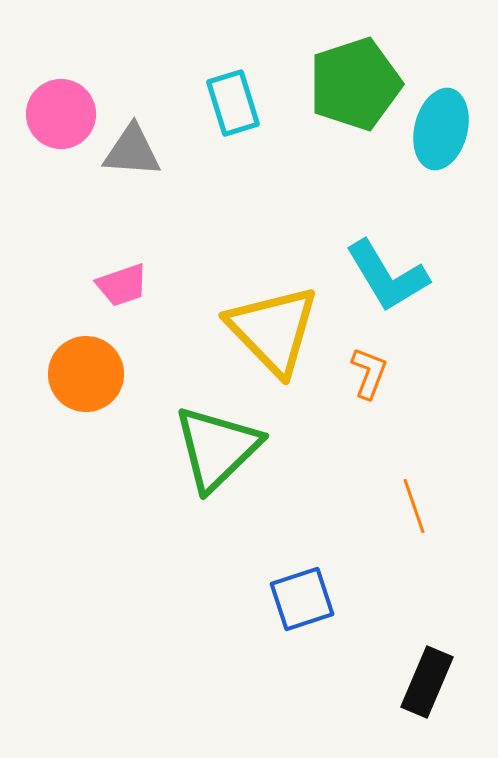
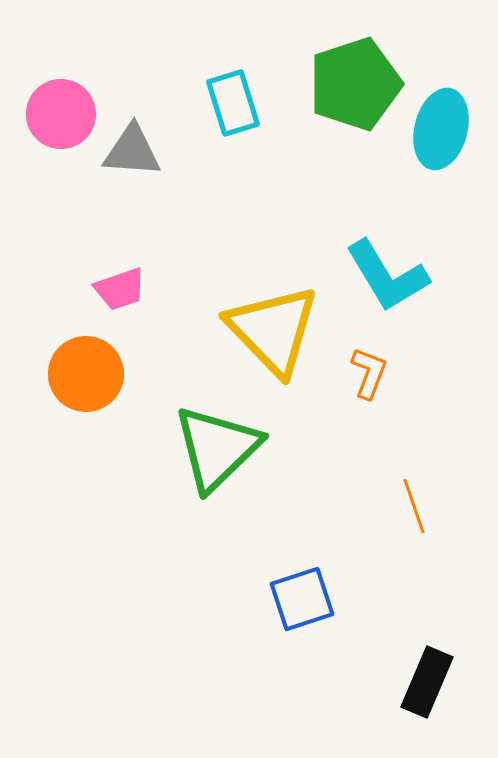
pink trapezoid: moved 2 px left, 4 px down
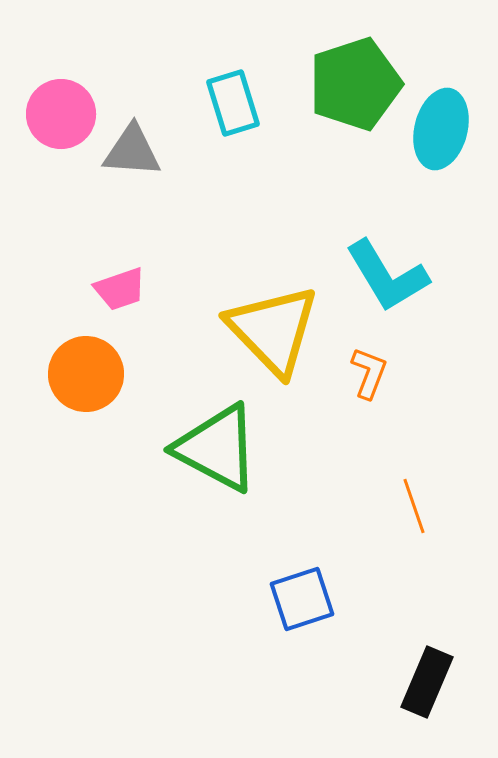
green triangle: rotated 48 degrees counterclockwise
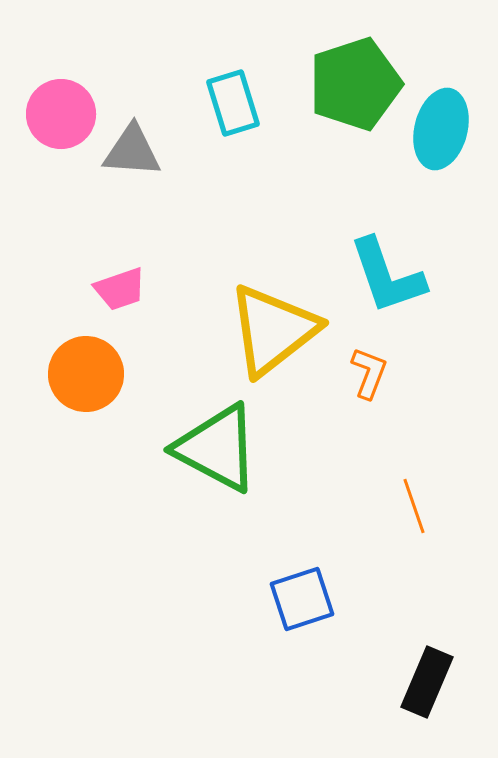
cyan L-shape: rotated 12 degrees clockwise
yellow triangle: rotated 36 degrees clockwise
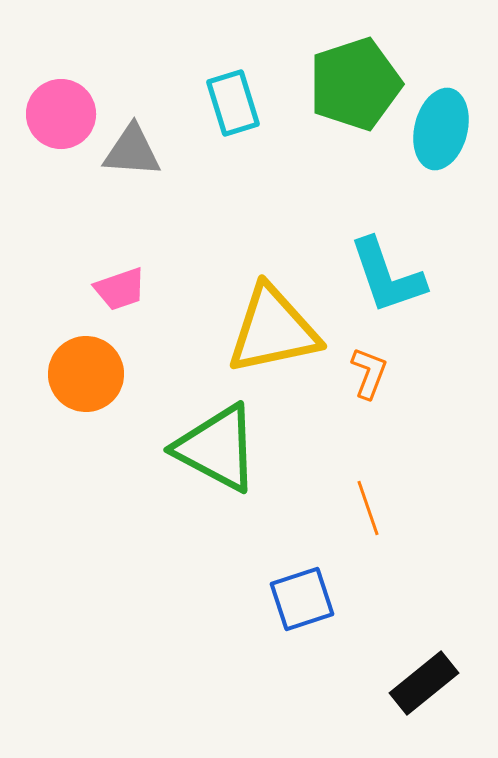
yellow triangle: rotated 26 degrees clockwise
orange line: moved 46 px left, 2 px down
black rectangle: moved 3 px left, 1 px down; rotated 28 degrees clockwise
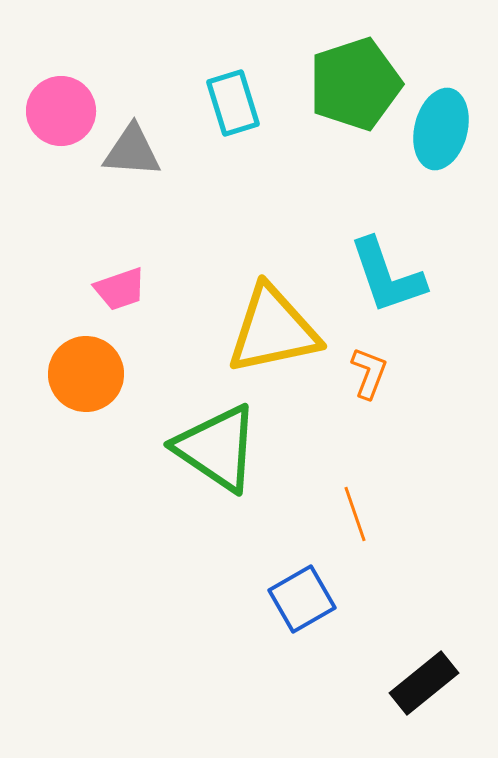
pink circle: moved 3 px up
green triangle: rotated 6 degrees clockwise
orange line: moved 13 px left, 6 px down
blue square: rotated 12 degrees counterclockwise
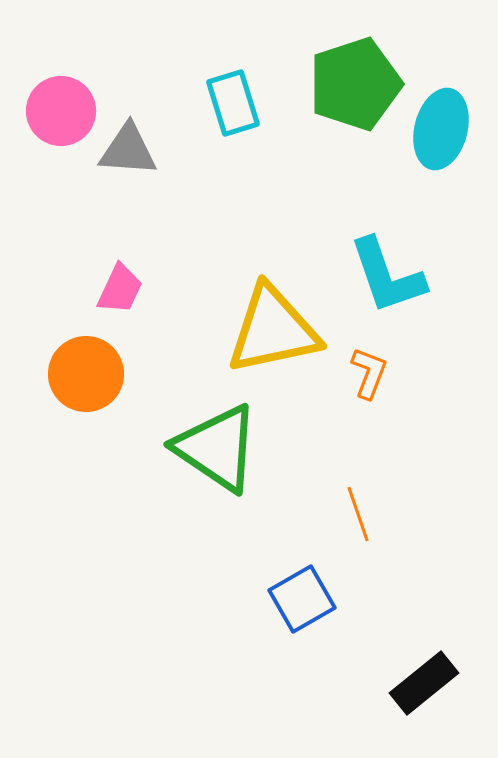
gray triangle: moved 4 px left, 1 px up
pink trapezoid: rotated 46 degrees counterclockwise
orange line: moved 3 px right
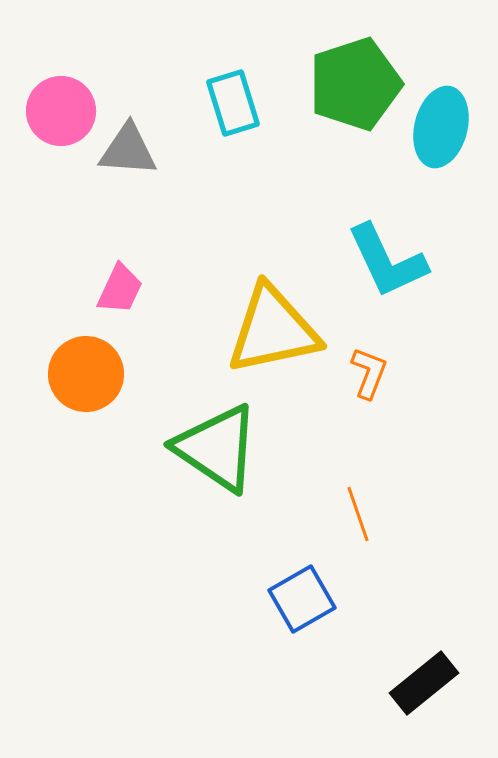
cyan ellipse: moved 2 px up
cyan L-shape: moved 15 px up; rotated 6 degrees counterclockwise
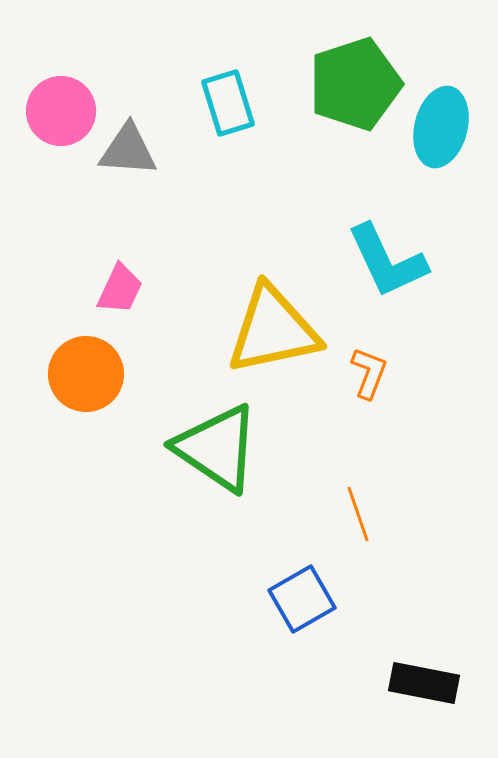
cyan rectangle: moved 5 px left
black rectangle: rotated 50 degrees clockwise
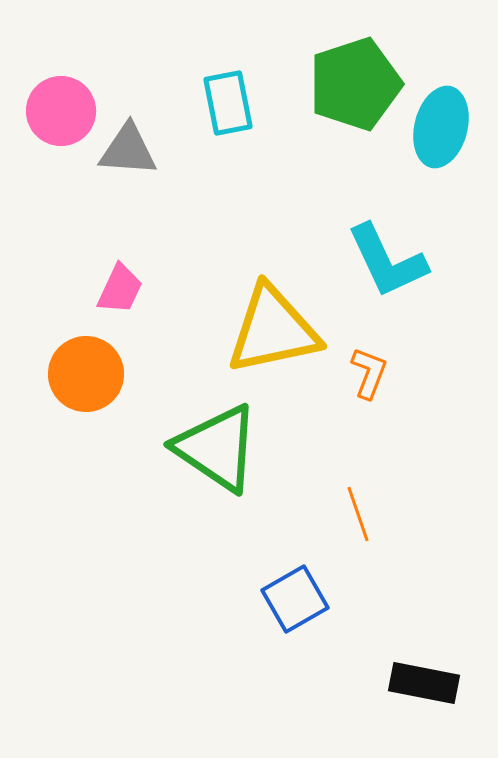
cyan rectangle: rotated 6 degrees clockwise
blue square: moved 7 px left
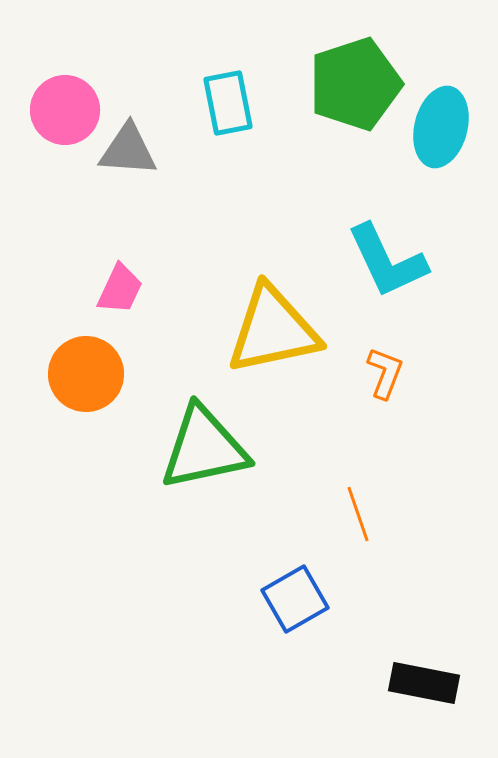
pink circle: moved 4 px right, 1 px up
orange L-shape: moved 16 px right
green triangle: moved 13 px left; rotated 46 degrees counterclockwise
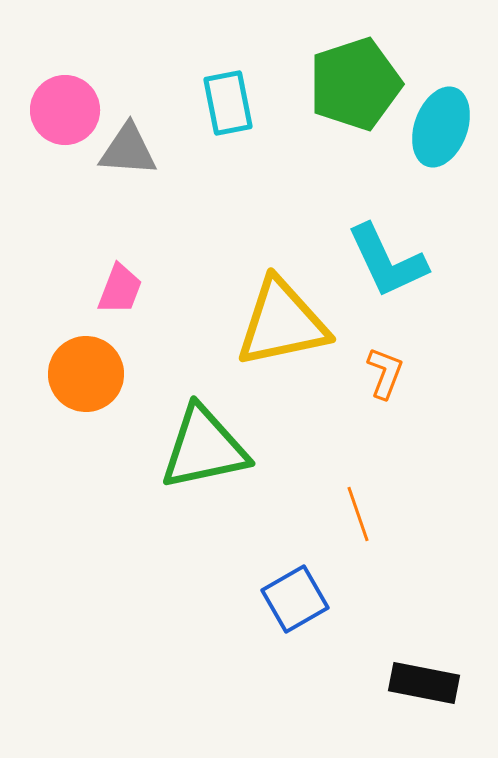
cyan ellipse: rotated 6 degrees clockwise
pink trapezoid: rotated 4 degrees counterclockwise
yellow triangle: moved 9 px right, 7 px up
